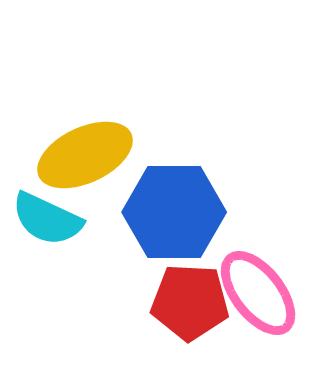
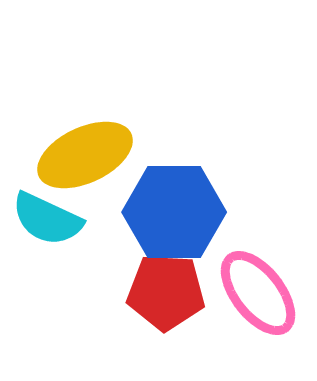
red pentagon: moved 24 px left, 10 px up
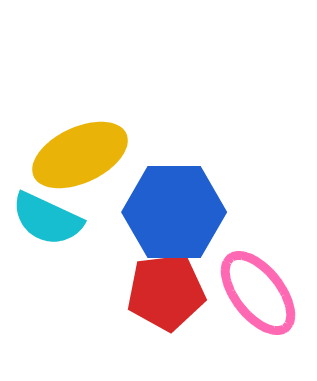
yellow ellipse: moved 5 px left
red pentagon: rotated 10 degrees counterclockwise
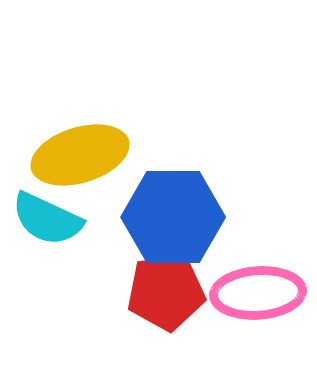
yellow ellipse: rotated 8 degrees clockwise
blue hexagon: moved 1 px left, 5 px down
pink ellipse: rotated 56 degrees counterclockwise
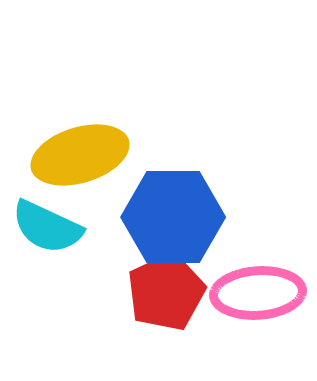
cyan semicircle: moved 8 px down
red pentagon: rotated 18 degrees counterclockwise
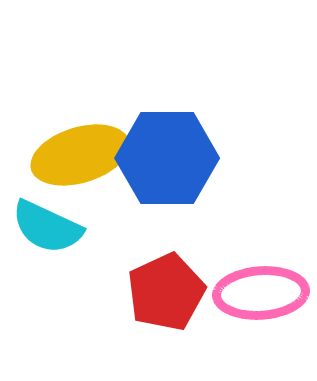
blue hexagon: moved 6 px left, 59 px up
pink ellipse: moved 3 px right
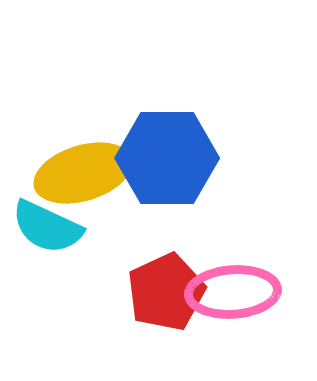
yellow ellipse: moved 3 px right, 18 px down
pink ellipse: moved 28 px left, 1 px up
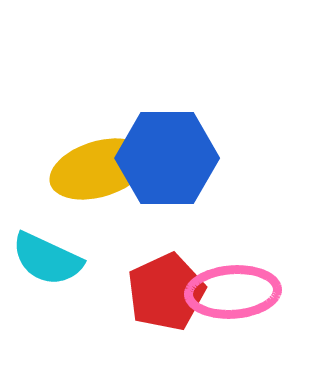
yellow ellipse: moved 16 px right, 4 px up
cyan semicircle: moved 32 px down
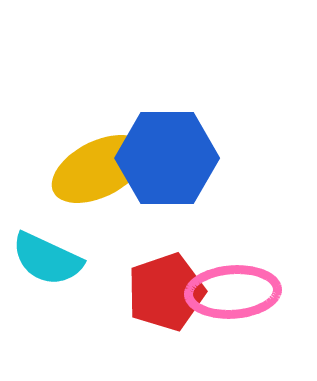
yellow ellipse: rotated 10 degrees counterclockwise
red pentagon: rotated 6 degrees clockwise
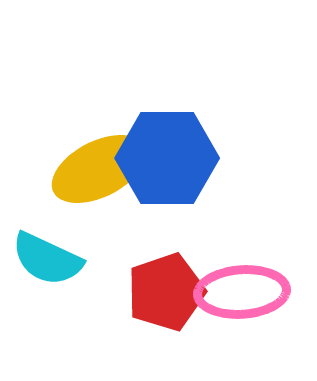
pink ellipse: moved 9 px right
